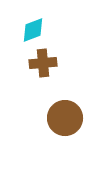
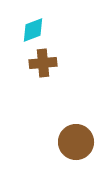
brown circle: moved 11 px right, 24 px down
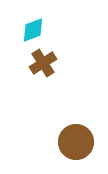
brown cross: rotated 28 degrees counterclockwise
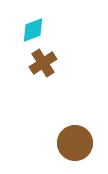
brown circle: moved 1 px left, 1 px down
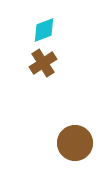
cyan diamond: moved 11 px right
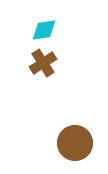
cyan diamond: rotated 12 degrees clockwise
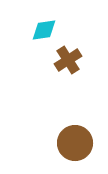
brown cross: moved 25 px right, 3 px up
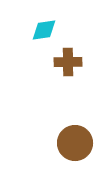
brown cross: moved 2 px down; rotated 32 degrees clockwise
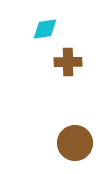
cyan diamond: moved 1 px right, 1 px up
